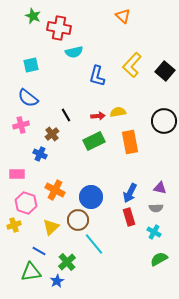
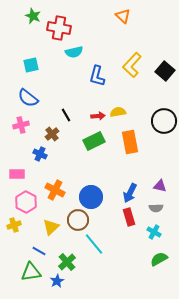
purple triangle: moved 2 px up
pink hexagon: moved 1 px up; rotated 10 degrees clockwise
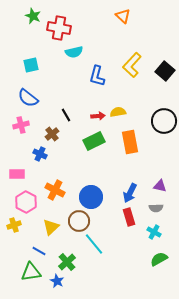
brown circle: moved 1 px right, 1 px down
blue star: rotated 16 degrees counterclockwise
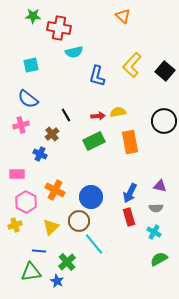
green star: rotated 21 degrees counterclockwise
blue semicircle: moved 1 px down
yellow cross: moved 1 px right
blue line: rotated 24 degrees counterclockwise
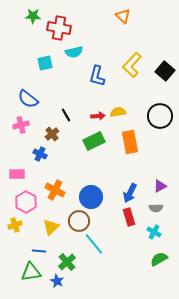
cyan square: moved 14 px right, 2 px up
black circle: moved 4 px left, 5 px up
purple triangle: rotated 40 degrees counterclockwise
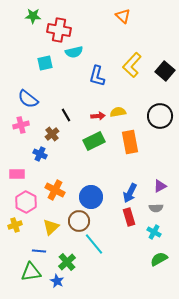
red cross: moved 2 px down
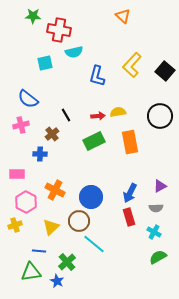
blue cross: rotated 24 degrees counterclockwise
cyan line: rotated 10 degrees counterclockwise
green semicircle: moved 1 px left, 2 px up
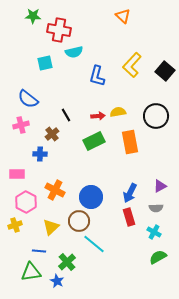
black circle: moved 4 px left
